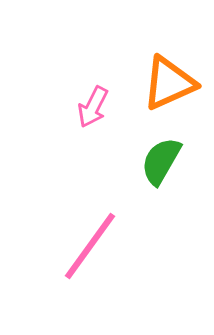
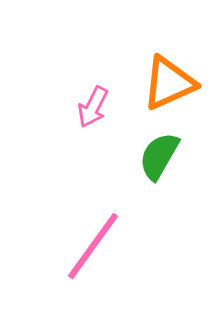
green semicircle: moved 2 px left, 5 px up
pink line: moved 3 px right
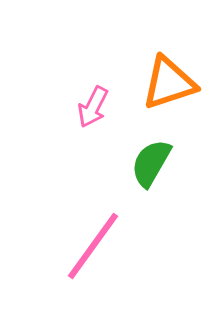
orange triangle: rotated 6 degrees clockwise
green semicircle: moved 8 px left, 7 px down
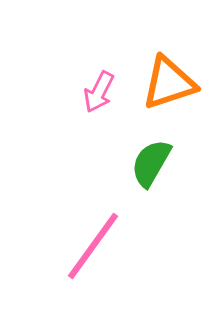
pink arrow: moved 6 px right, 15 px up
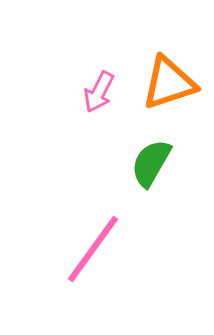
pink line: moved 3 px down
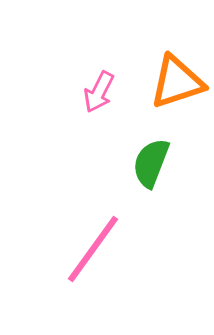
orange triangle: moved 8 px right, 1 px up
green semicircle: rotated 9 degrees counterclockwise
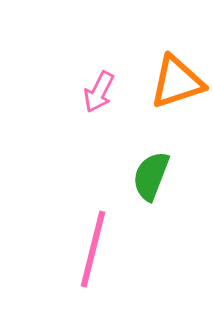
green semicircle: moved 13 px down
pink line: rotated 22 degrees counterclockwise
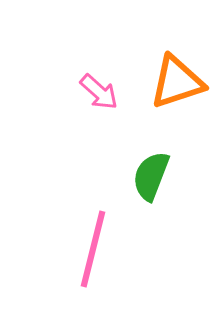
pink arrow: rotated 75 degrees counterclockwise
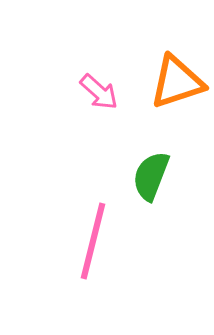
pink line: moved 8 px up
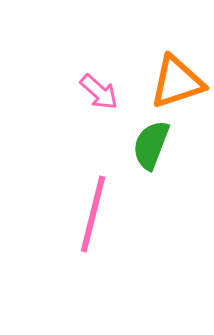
green semicircle: moved 31 px up
pink line: moved 27 px up
